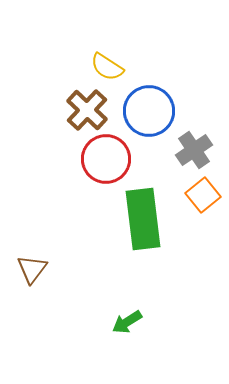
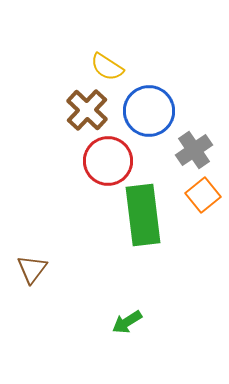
red circle: moved 2 px right, 2 px down
green rectangle: moved 4 px up
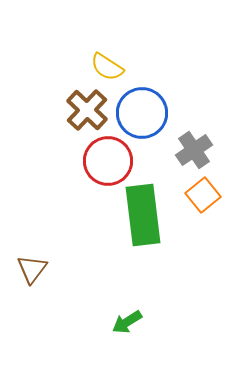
blue circle: moved 7 px left, 2 px down
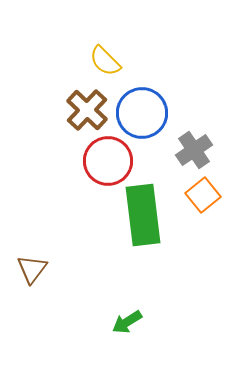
yellow semicircle: moved 2 px left, 6 px up; rotated 12 degrees clockwise
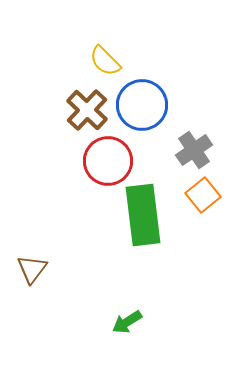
blue circle: moved 8 px up
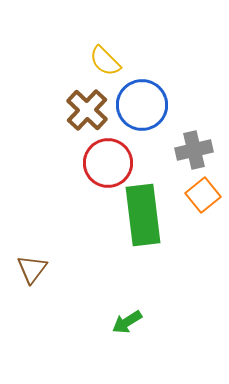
gray cross: rotated 21 degrees clockwise
red circle: moved 2 px down
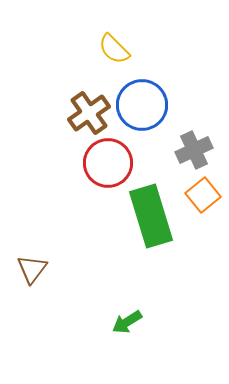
yellow semicircle: moved 9 px right, 12 px up
brown cross: moved 2 px right, 3 px down; rotated 12 degrees clockwise
gray cross: rotated 12 degrees counterclockwise
green rectangle: moved 8 px right, 1 px down; rotated 10 degrees counterclockwise
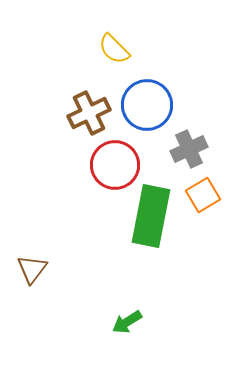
blue circle: moved 5 px right
brown cross: rotated 9 degrees clockwise
gray cross: moved 5 px left, 1 px up
red circle: moved 7 px right, 2 px down
orange square: rotated 8 degrees clockwise
green rectangle: rotated 28 degrees clockwise
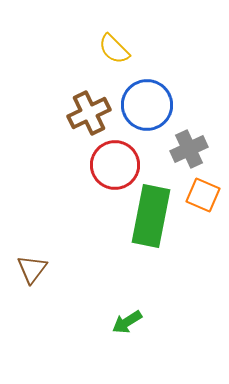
orange square: rotated 36 degrees counterclockwise
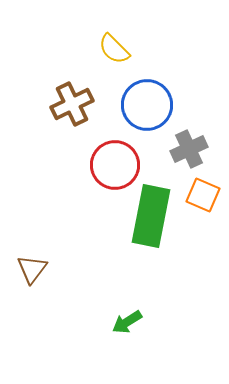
brown cross: moved 17 px left, 9 px up
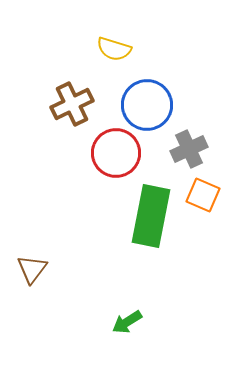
yellow semicircle: rotated 28 degrees counterclockwise
red circle: moved 1 px right, 12 px up
